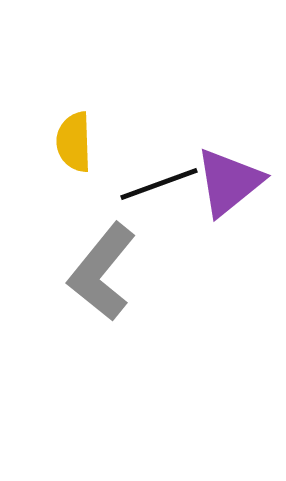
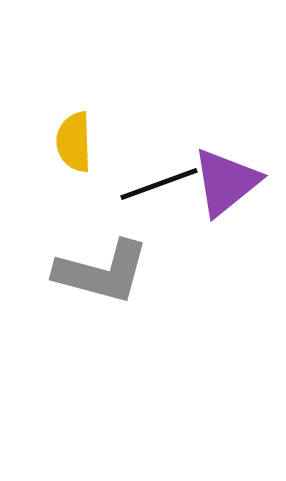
purple triangle: moved 3 px left
gray L-shape: rotated 114 degrees counterclockwise
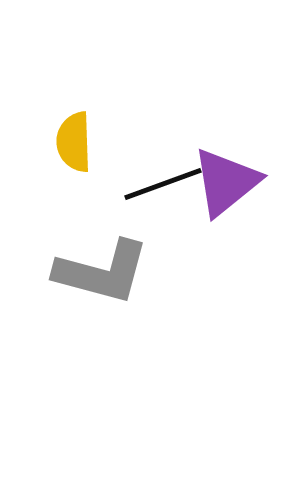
black line: moved 4 px right
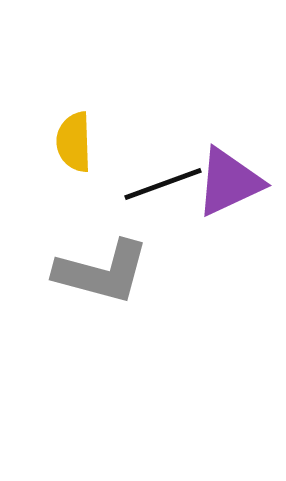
purple triangle: moved 3 px right; rotated 14 degrees clockwise
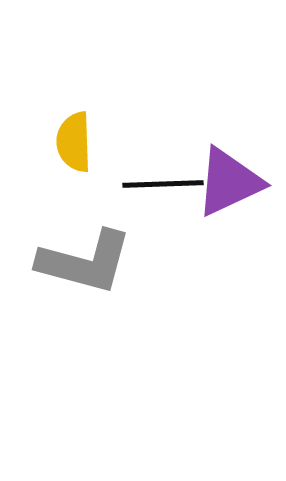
black line: rotated 18 degrees clockwise
gray L-shape: moved 17 px left, 10 px up
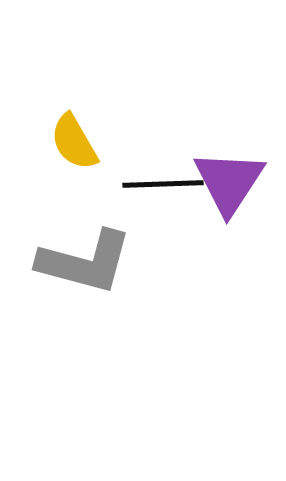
yellow semicircle: rotated 28 degrees counterclockwise
purple triangle: rotated 32 degrees counterclockwise
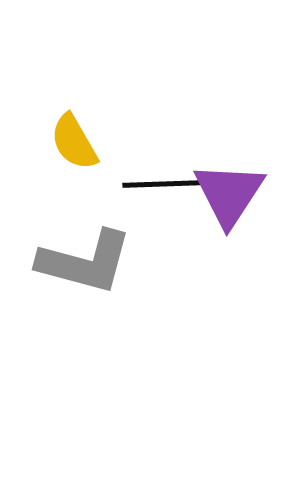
purple triangle: moved 12 px down
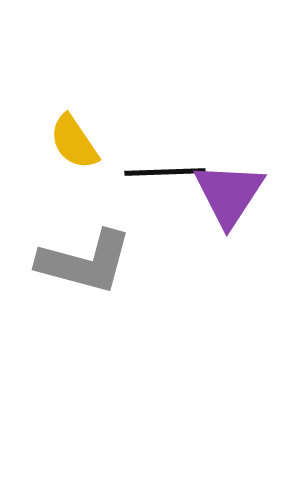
yellow semicircle: rotated 4 degrees counterclockwise
black line: moved 2 px right, 12 px up
